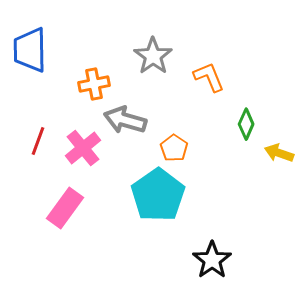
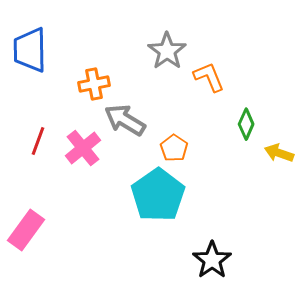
gray star: moved 14 px right, 5 px up
gray arrow: rotated 15 degrees clockwise
pink rectangle: moved 39 px left, 22 px down
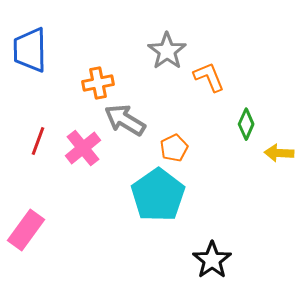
orange cross: moved 4 px right, 1 px up
orange pentagon: rotated 12 degrees clockwise
yellow arrow: rotated 16 degrees counterclockwise
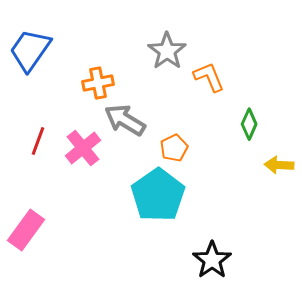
blue trapezoid: rotated 36 degrees clockwise
green diamond: moved 3 px right
yellow arrow: moved 12 px down
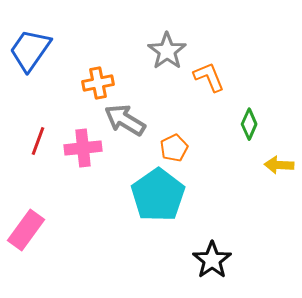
pink cross: rotated 33 degrees clockwise
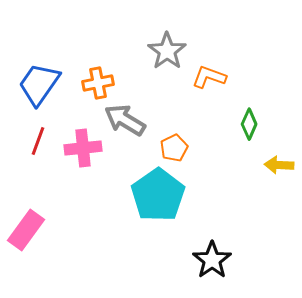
blue trapezoid: moved 9 px right, 34 px down
orange L-shape: rotated 48 degrees counterclockwise
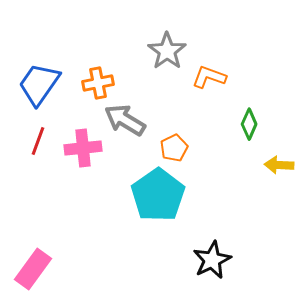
pink rectangle: moved 7 px right, 39 px down
black star: rotated 9 degrees clockwise
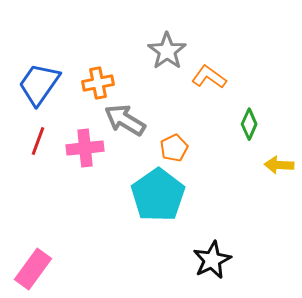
orange L-shape: rotated 16 degrees clockwise
pink cross: moved 2 px right
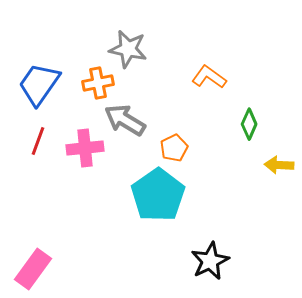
gray star: moved 39 px left, 2 px up; rotated 24 degrees counterclockwise
black star: moved 2 px left, 1 px down
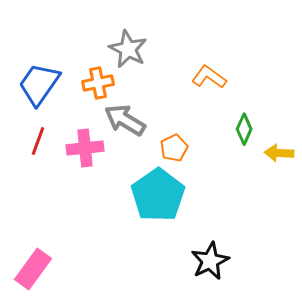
gray star: rotated 15 degrees clockwise
green diamond: moved 5 px left, 5 px down
yellow arrow: moved 12 px up
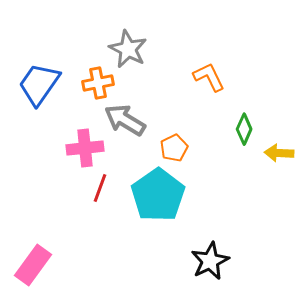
orange L-shape: rotated 28 degrees clockwise
red line: moved 62 px right, 47 px down
pink rectangle: moved 4 px up
